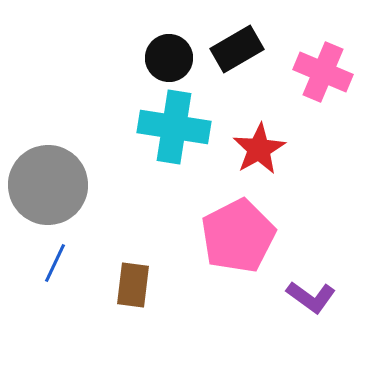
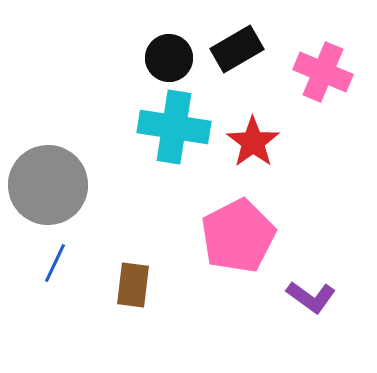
red star: moved 6 px left, 7 px up; rotated 6 degrees counterclockwise
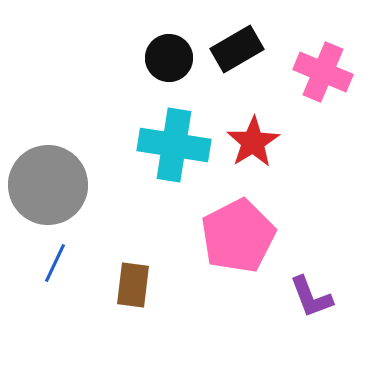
cyan cross: moved 18 px down
red star: rotated 4 degrees clockwise
purple L-shape: rotated 33 degrees clockwise
